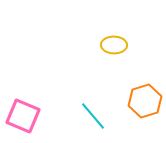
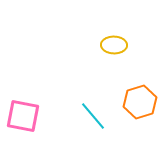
orange hexagon: moved 5 px left, 1 px down
pink square: rotated 12 degrees counterclockwise
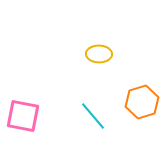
yellow ellipse: moved 15 px left, 9 px down
orange hexagon: moved 2 px right
